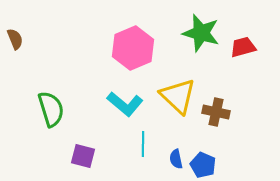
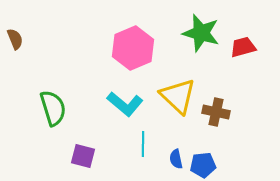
green semicircle: moved 2 px right, 1 px up
blue pentagon: rotated 30 degrees counterclockwise
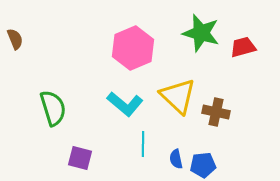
purple square: moved 3 px left, 2 px down
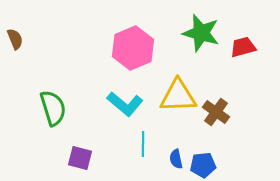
yellow triangle: rotated 45 degrees counterclockwise
brown cross: rotated 24 degrees clockwise
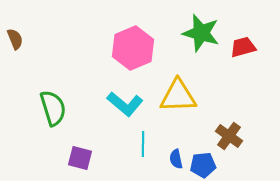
brown cross: moved 13 px right, 24 px down
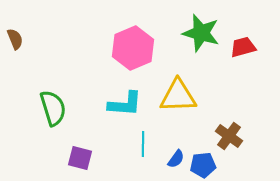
cyan L-shape: rotated 36 degrees counterclockwise
blue semicircle: rotated 132 degrees counterclockwise
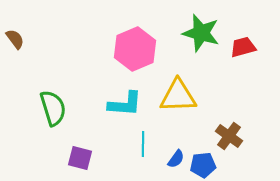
brown semicircle: rotated 15 degrees counterclockwise
pink hexagon: moved 2 px right, 1 px down
